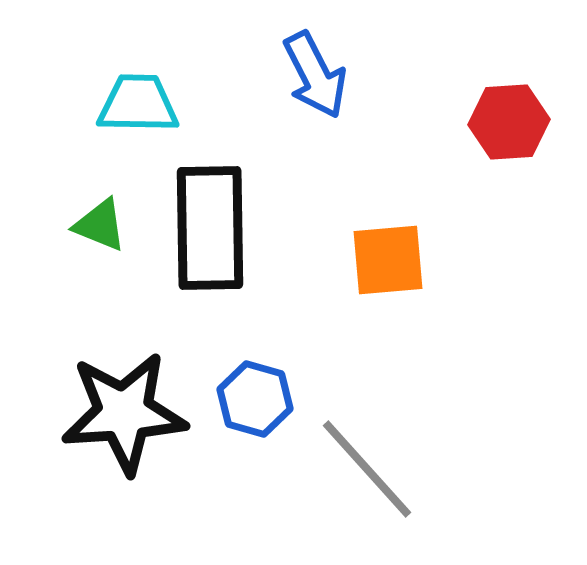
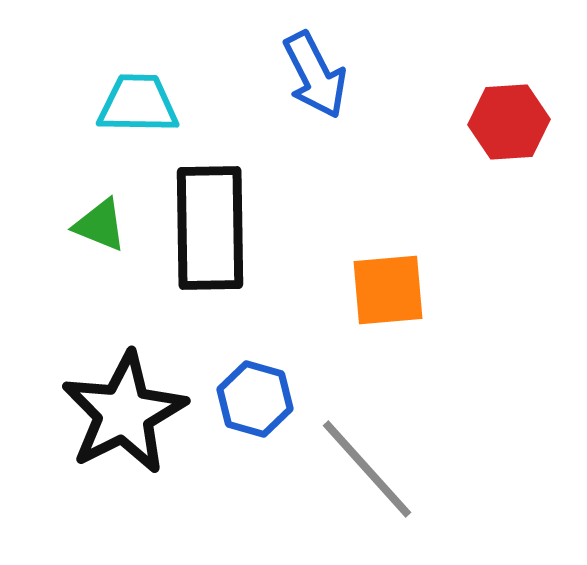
orange square: moved 30 px down
black star: rotated 23 degrees counterclockwise
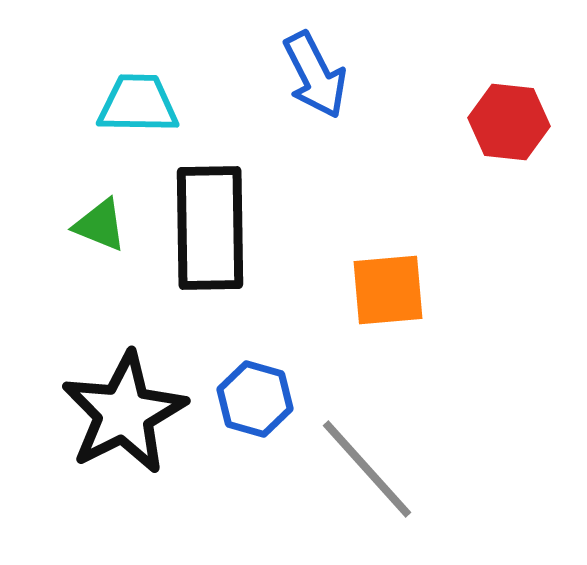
red hexagon: rotated 10 degrees clockwise
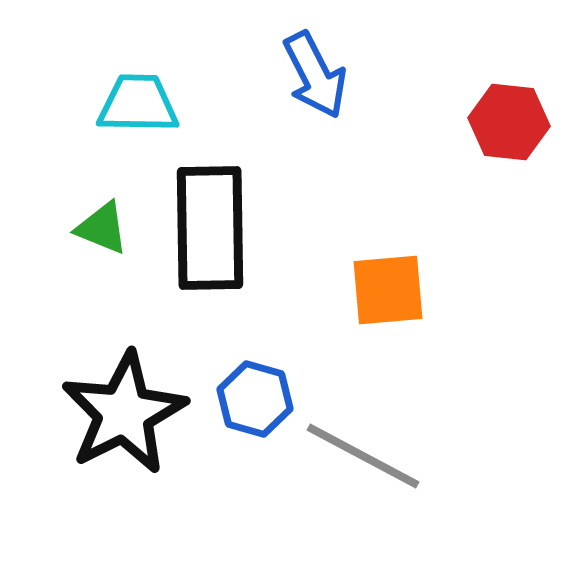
green triangle: moved 2 px right, 3 px down
gray line: moved 4 px left, 13 px up; rotated 20 degrees counterclockwise
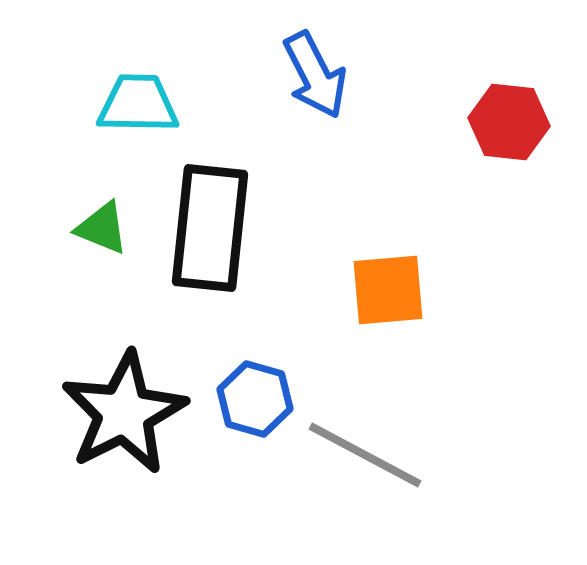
black rectangle: rotated 7 degrees clockwise
gray line: moved 2 px right, 1 px up
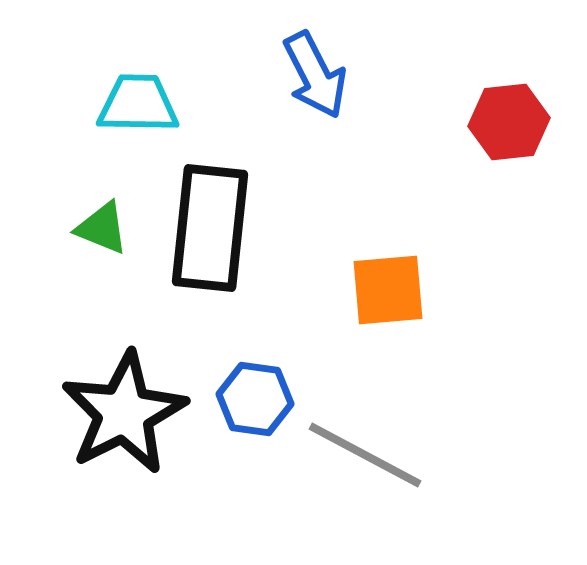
red hexagon: rotated 12 degrees counterclockwise
blue hexagon: rotated 8 degrees counterclockwise
